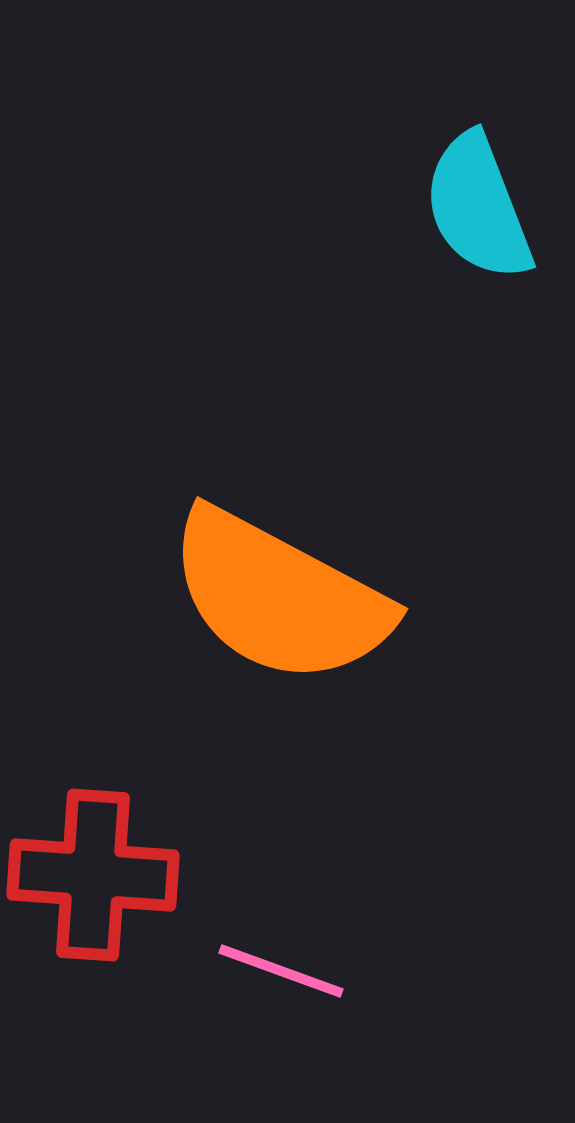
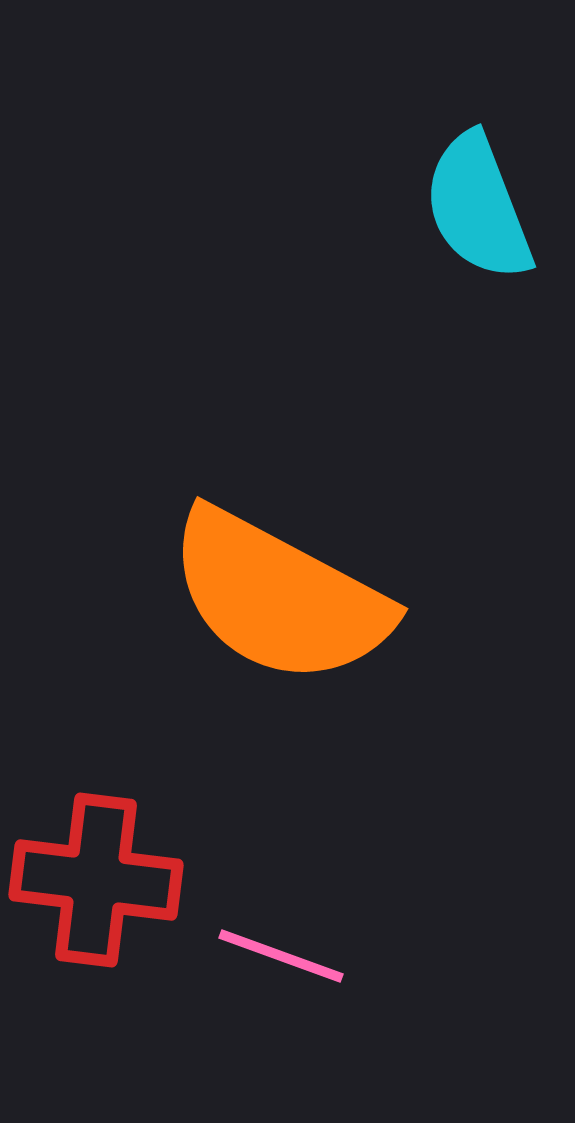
red cross: moved 3 px right, 5 px down; rotated 3 degrees clockwise
pink line: moved 15 px up
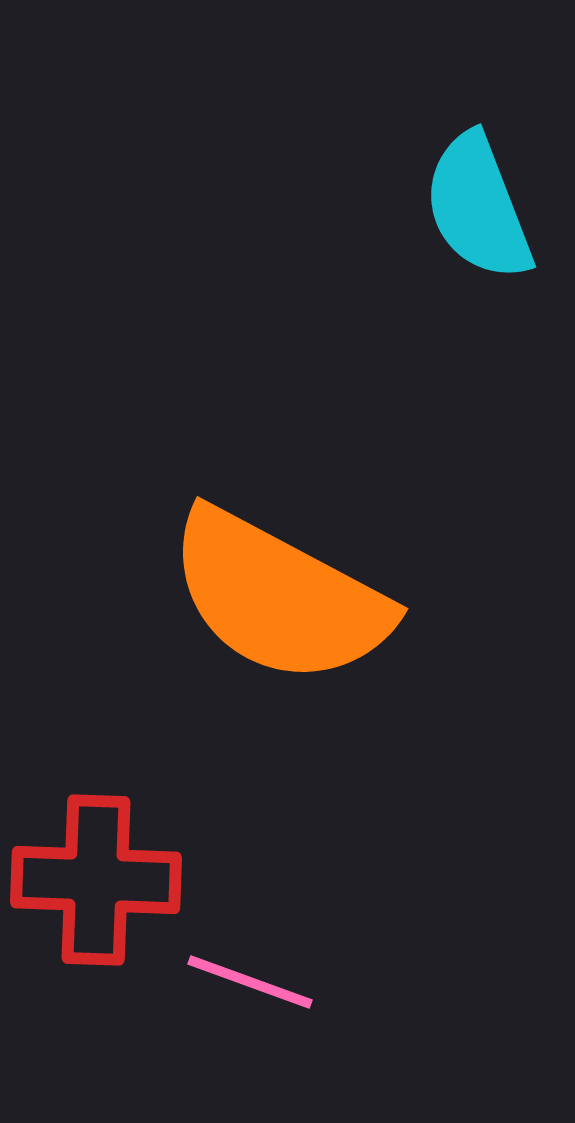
red cross: rotated 5 degrees counterclockwise
pink line: moved 31 px left, 26 px down
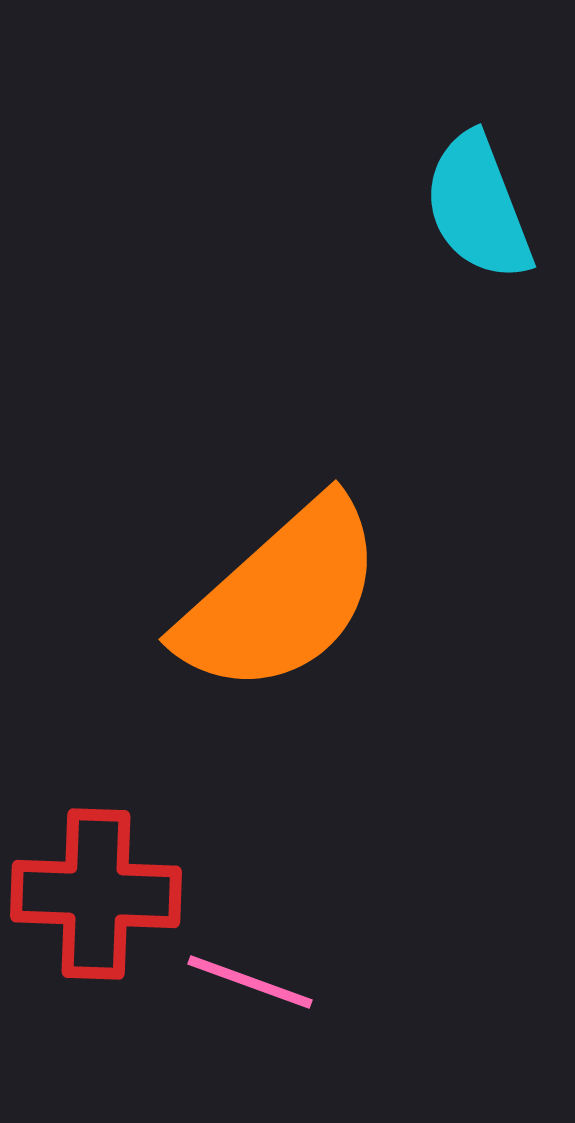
orange semicircle: moved 2 px right; rotated 70 degrees counterclockwise
red cross: moved 14 px down
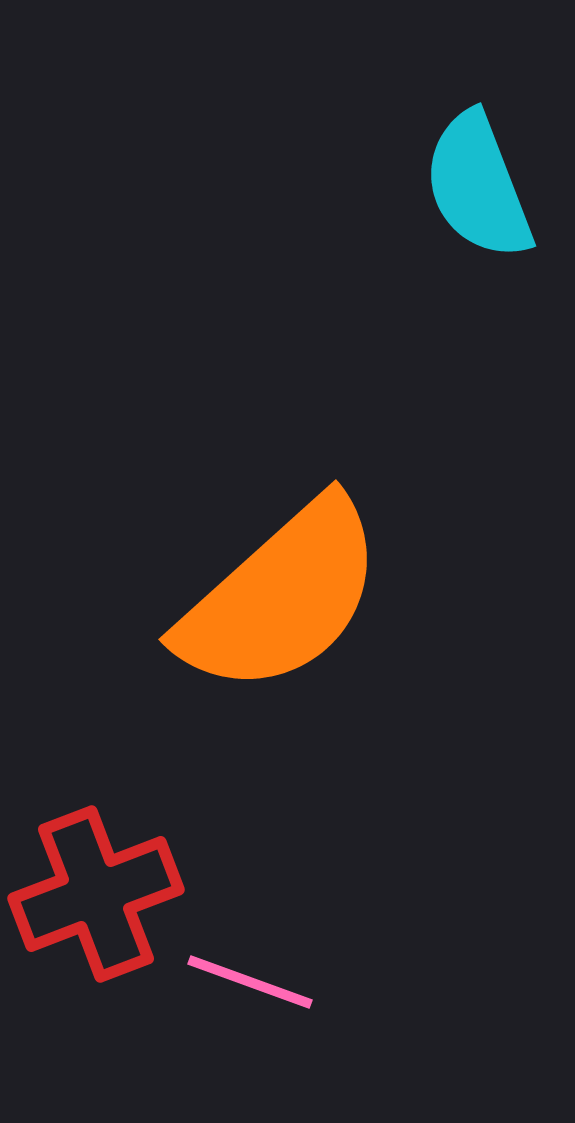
cyan semicircle: moved 21 px up
red cross: rotated 23 degrees counterclockwise
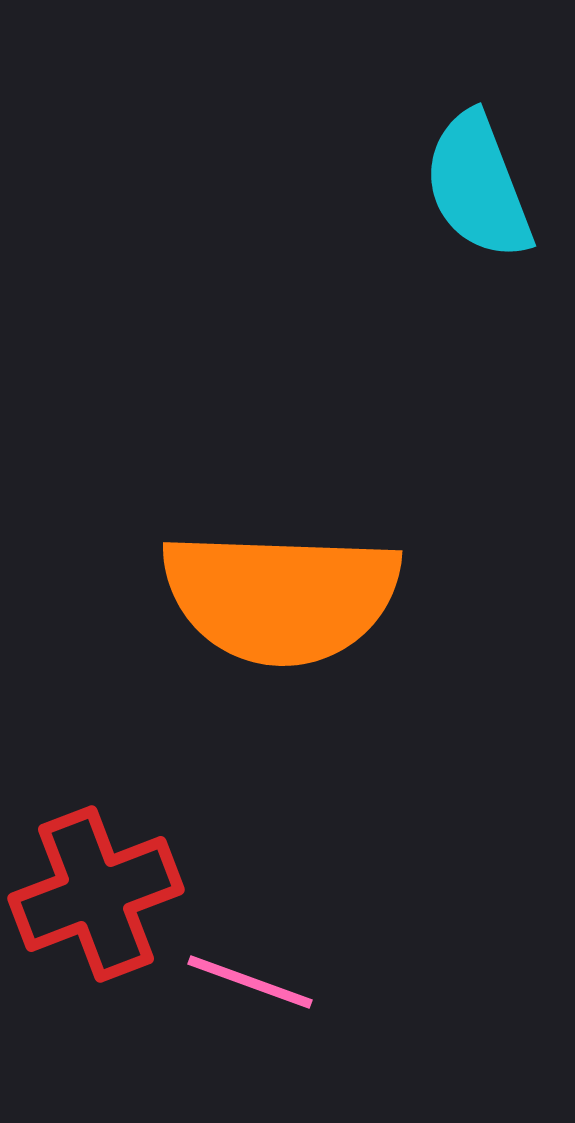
orange semicircle: rotated 44 degrees clockwise
